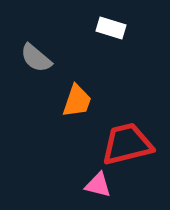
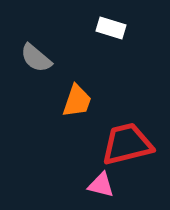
pink triangle: moved 3 px right
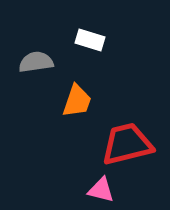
white rectangle: moved 21 px left, 12 px down
gray semicircle: moved 4 px down; rotated 132 degrees clockwise
pink triangle: moved 5 px down
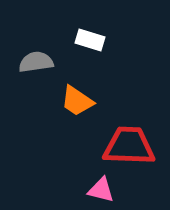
orange trapezoid: rotated 105 degrees clockwise
red trapezoid: moved 2 px right, 2 px down; rotated 16 degrees clockwise
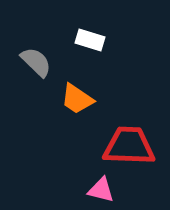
gray semicircle: rotated 52 degrees clockwise
orange trapezoid: moved 2 px up
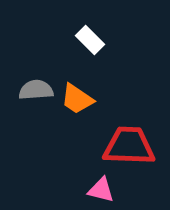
white rectangle: rotated 28 degrees clockwise
gray semicircle: moved 28 px down; rotated 48 degrees counterclockwise
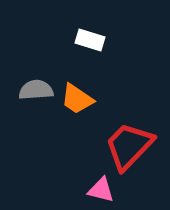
white rectangle: rotated 28 degrees counterclockwise
red trapezoid: rotated 48 degrees counterclockwise
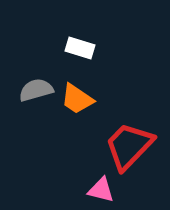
white rectangle: moved 10 px left, 8 px down
gray semicircle: rotated 12 degrees counterclockwise
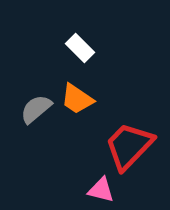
white rectangle: rotated 28 degrees clockwise
gray semicircle: moved 19 px down; rotated 24 degrees counterclockwise
